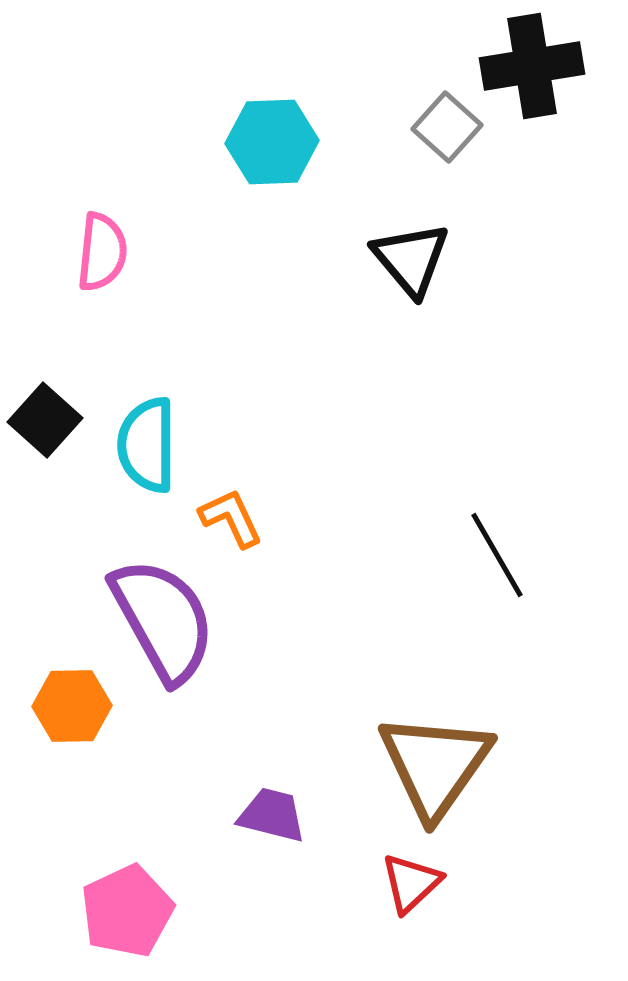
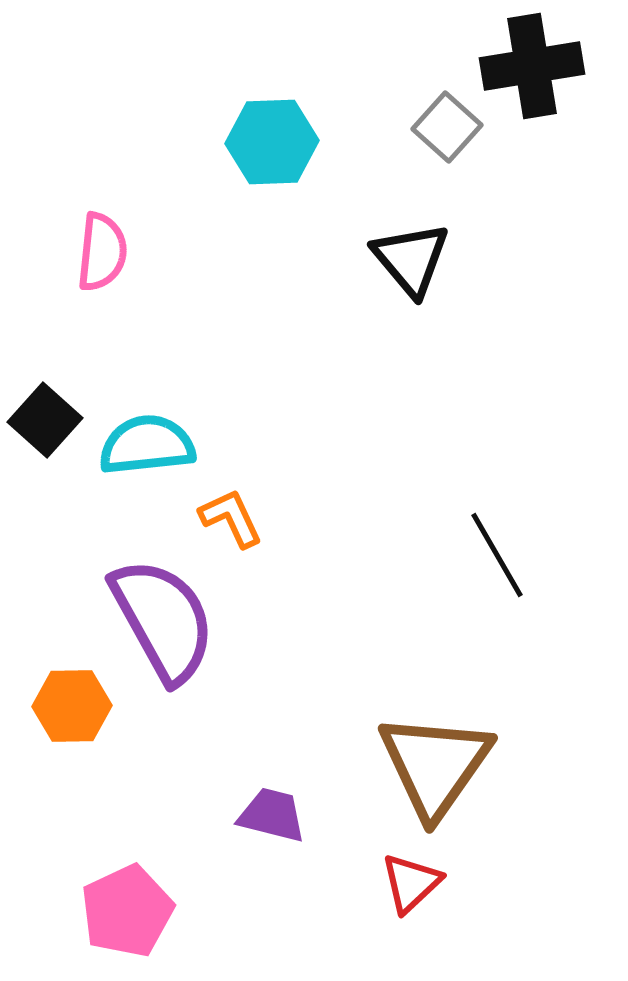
cyan semicircle: rotated 84 degrees clockwise
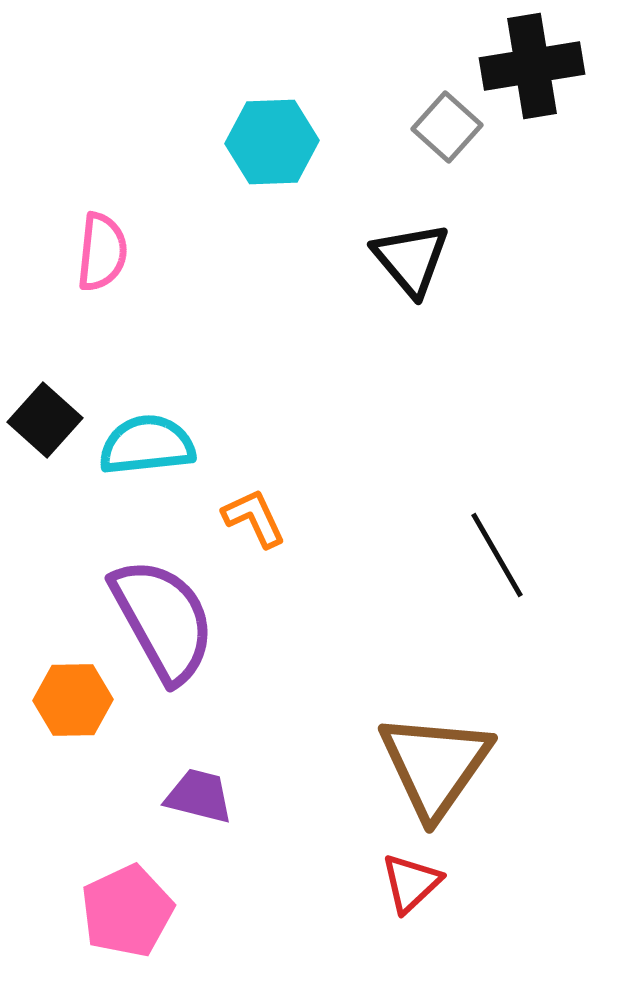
orange L-shape: moved 23 px right
orange hexagon: moved 1 px right, 6 px up
purple trapezoid: moved 73 px left, 19 px up
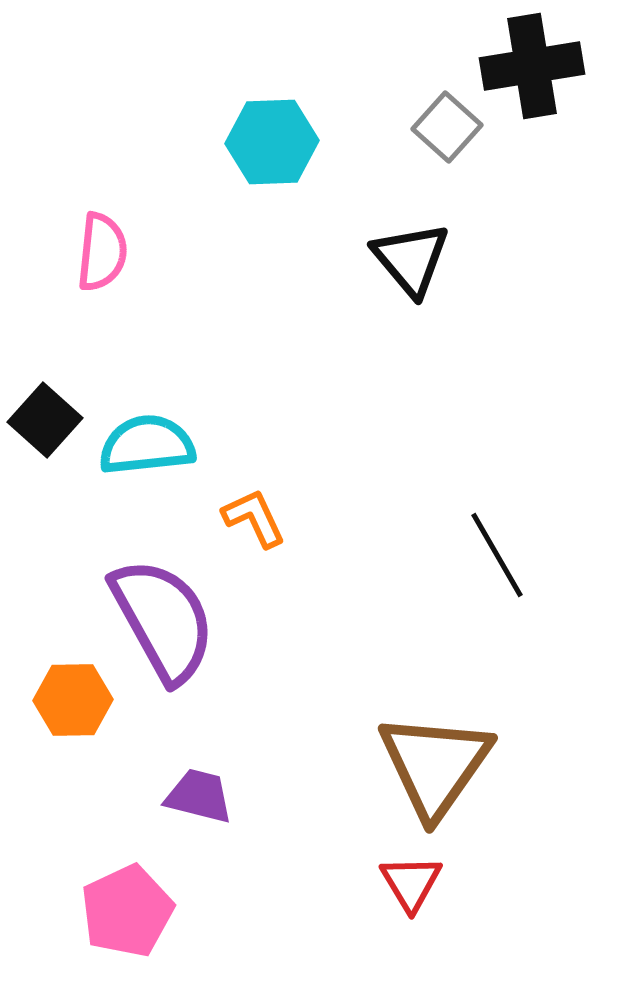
red triangle: rotated 18 degrees counterclockwise
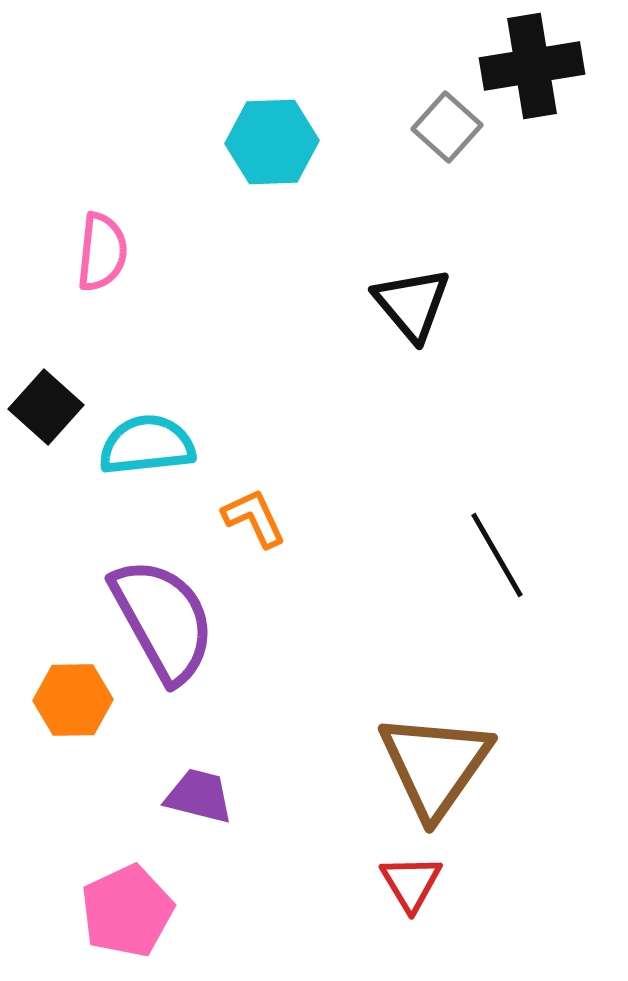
black triangle: moved 1 px right, 45 px down
black square: moved 1 px right, 13 px up
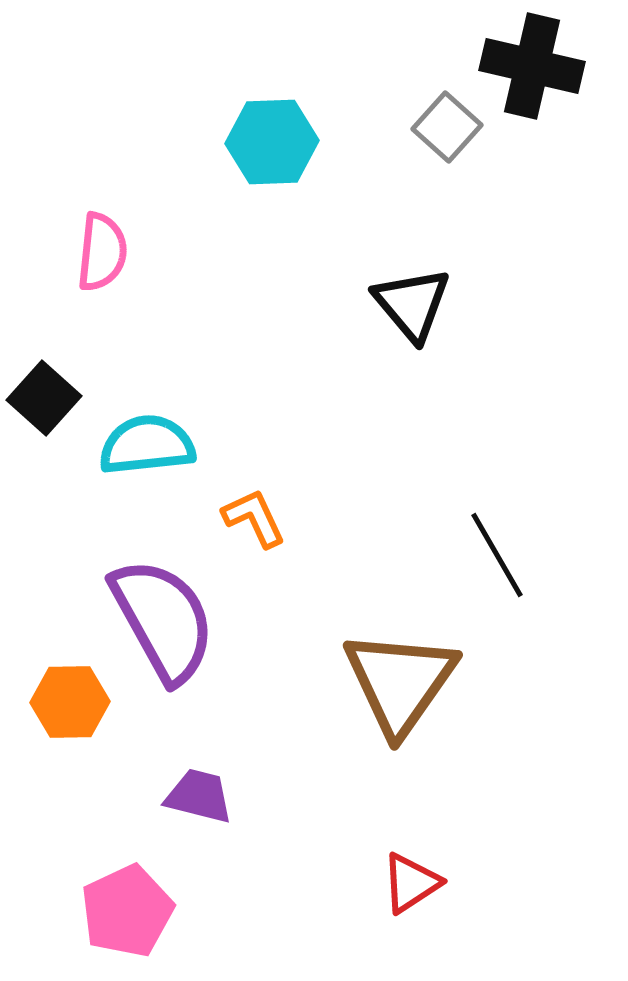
black cross: rotated 22 degrees clockwise
black square: moved 2 px left, 9 px up
orange hexagon: moved 3 px left, 2 px down
brown triangle: moved 35 px left, 83 px up
red triangle: rotated 28 degrees clockwise
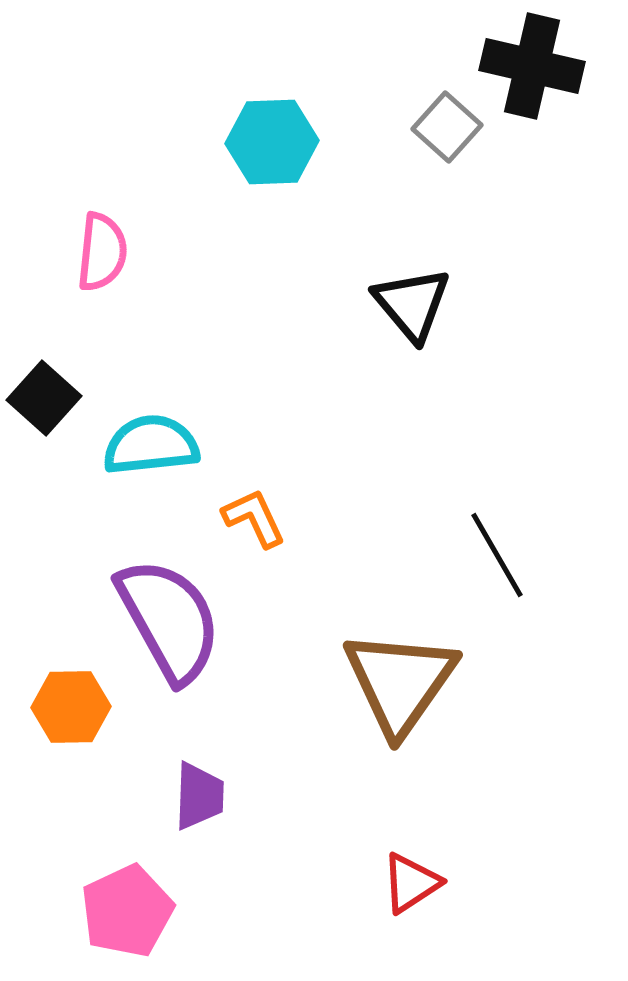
cyan semicircle: moved 4 px right
purple semicircle: moved 6 px right
orange hexagon: moved 1 px right, 5 px down
purple trapezoid: rotated 78 degrees clockwise
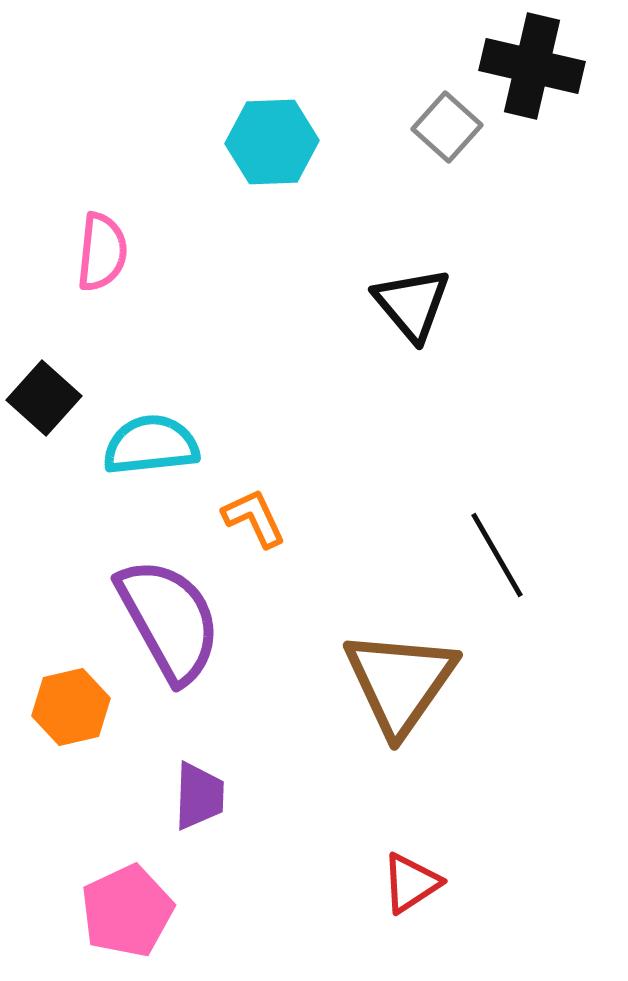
orange hexagon: rotated 12 degrees counterclockwise
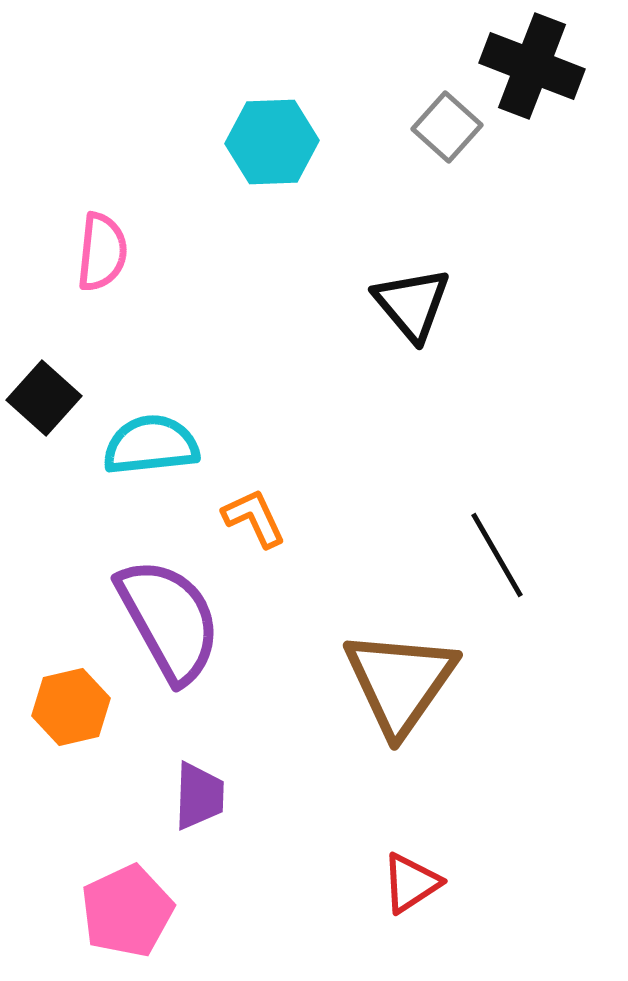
black cross: rotated 8 degrees clockwise
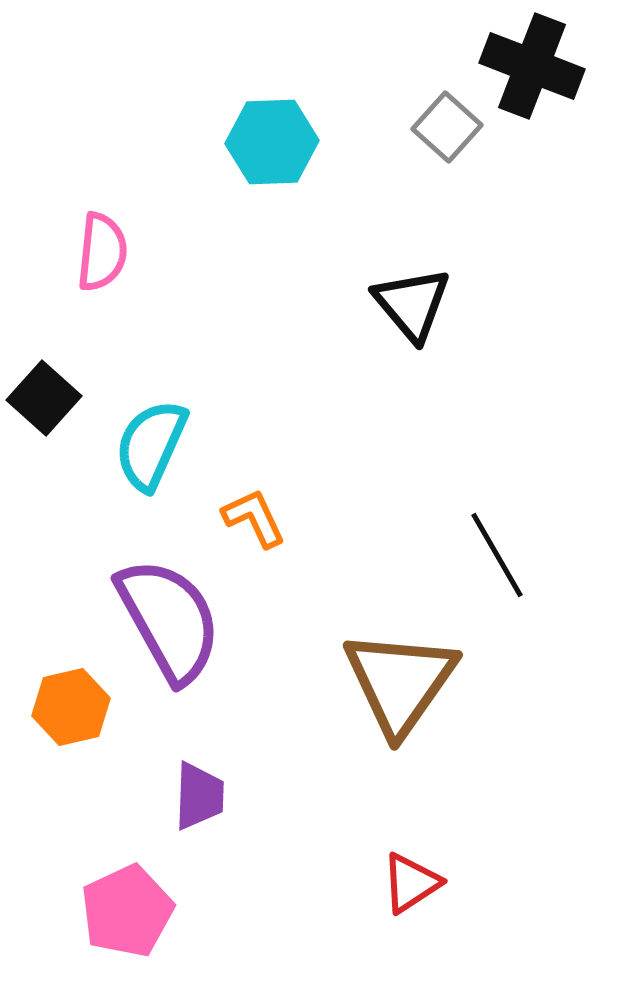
cyan semicircle: rotated 60 degrees counterclockwise
